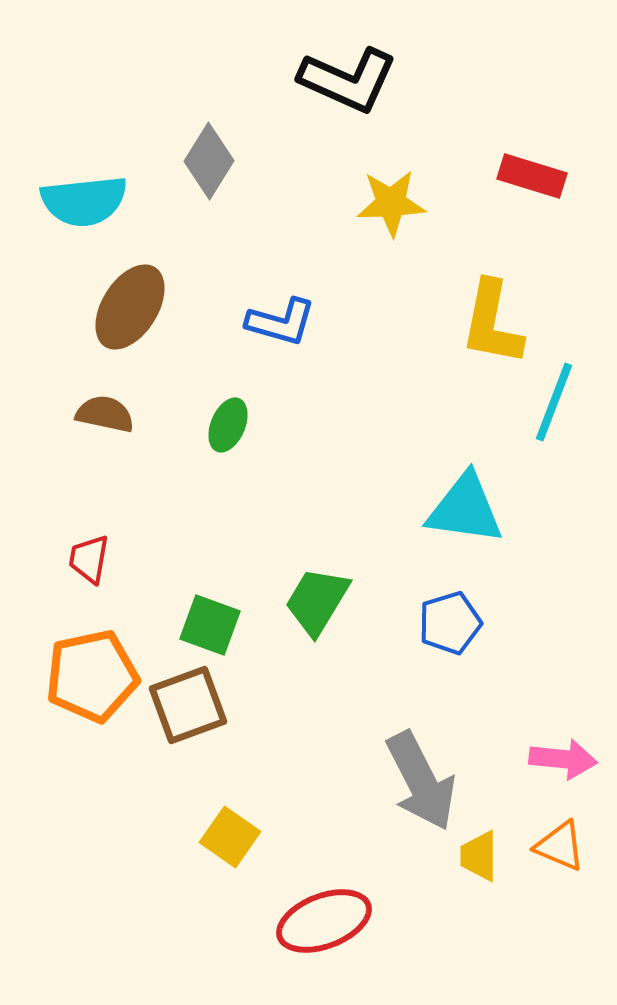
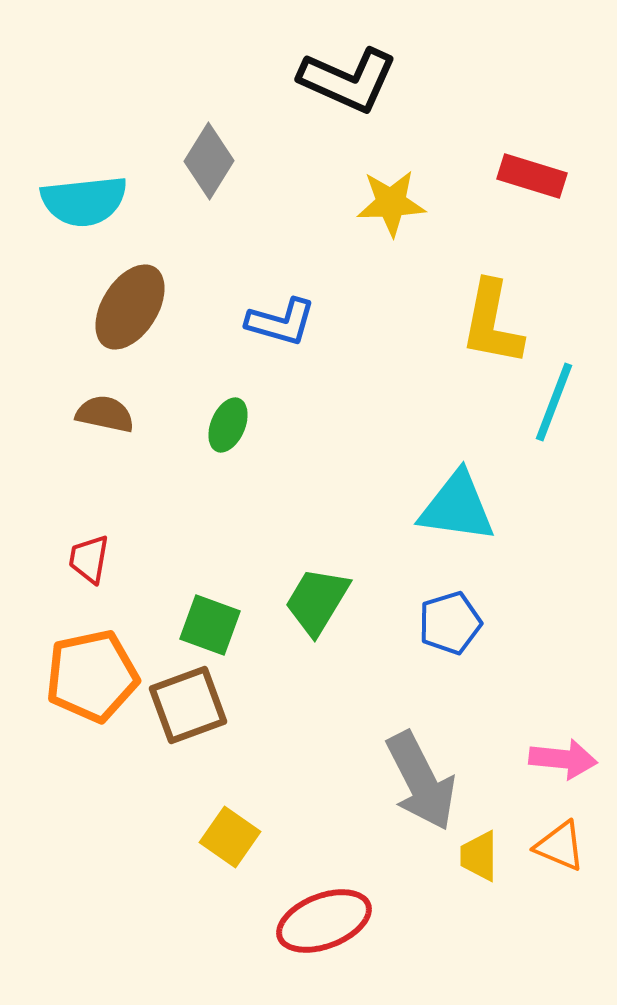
cyan triangle: moved 8 px left, 2 px up
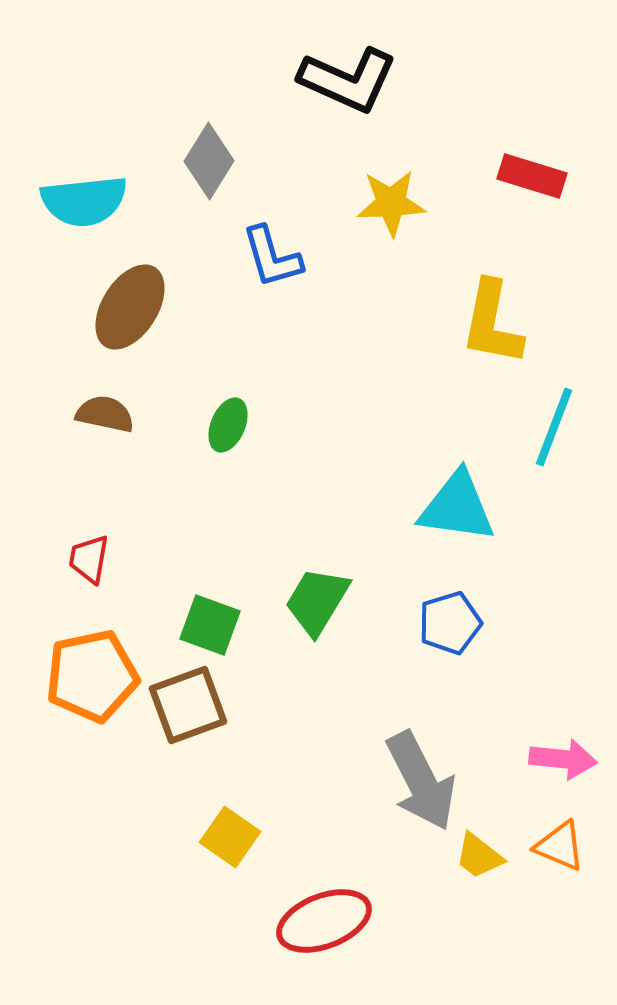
blue L-shape: moved 9 px left, 65 px up; rotated 58 degrees clockwise
cyan line: moved 25 px down
yellow trapezoid: rotated 52 degrees counterclockwise
